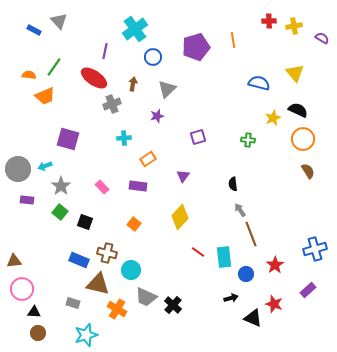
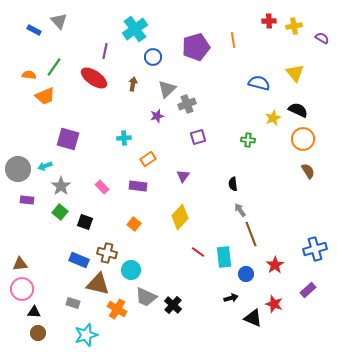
gray cross at (112, 104): moved 75 px right
brown triangle at (14, 261): moved 6 px right, 3 px down
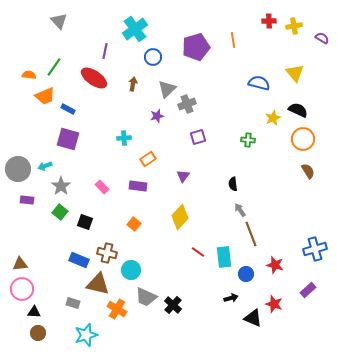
blue rectangle at (34, 30): moved 34 px right, 79 px down
red star at (275, 265): rotated 24 degrees counterclockwise
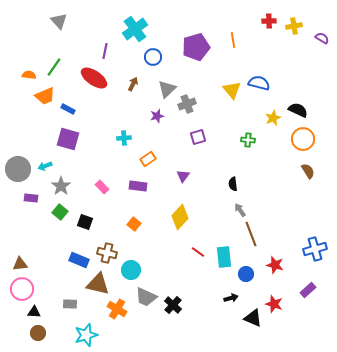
yellow triangle at (295, 73): moved 63 px left, 17 px down
brown arrow at (133, 84): rotated 16 degrees clockwise
purple rectangle at (27, 200): moved 4 px right, 2 px up
gray rectangle at (73, 303): moved 3 px left, 1 px down; rotated 16 degrees counterclockwise
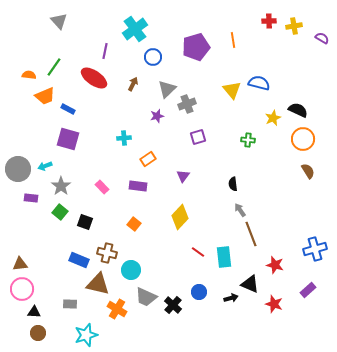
blue circle at (246, 274): moved 47 px left, 18 px down
black triangle at (253, 318): moved 3 px left, 34 px up
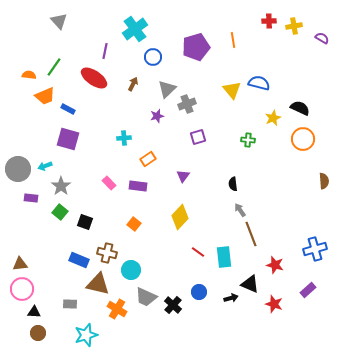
black semicircle at (298, 110): moved 2 px right, 2 px up
brown semicircle at (308, 171): moved 16 px right, 10 px down; rotated 28 degrees clockwise
pink rectangle at (102, 187): moved 7 px right, 4 px up
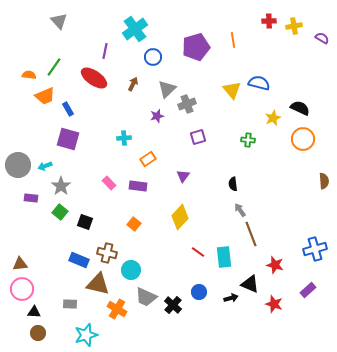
blue rectangle at (68, 109): rotated 32 degrees clockwise
gray circle at (18, 169): moved 4 px up
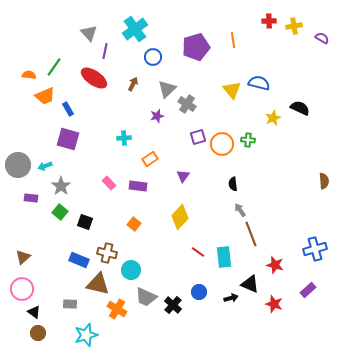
gray triangle at (59, 21): moved 30 px right, 12 px down
gray cross at (187, 104): rotated 36 degrees counterclockwise
orange circle at (303, 139): moved 81 px left, 5 px down
orange rectangle at (148, 159): moved 2 px right
brown triangle at (20, 264): moved 3 px right, 7 px up; rotated 35 degrees counterclockwise
black triangle at (34, 312): rotated 32 degrees clockwise
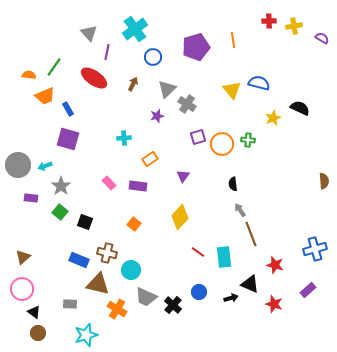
purple line at (105, 51): moved 2 px right, 1 px down
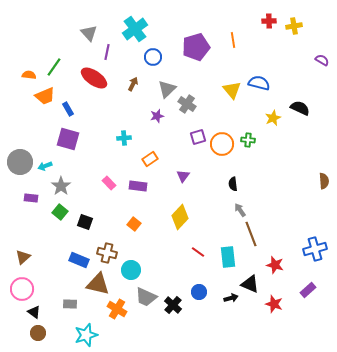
purple semicircle at (322, 38): moved 22 px down
gray circle at (18, 165): moved 2 px right, 3 px up
cyan rectangle at (224, 257): moved 4 px right
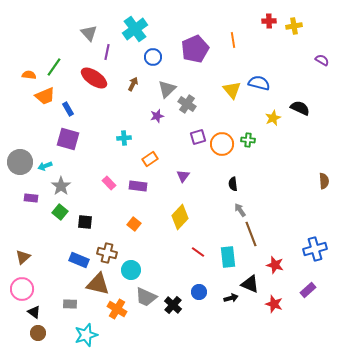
purple pentagon at (196, 47): moved 1 px left, 2 px down; rotated 8 degrees counterclockwise
black square at (85, 222): rotated 14 degrees counterclockwise
